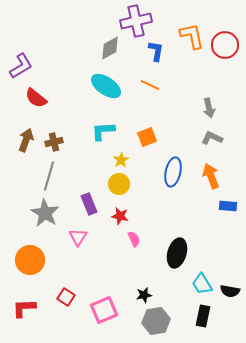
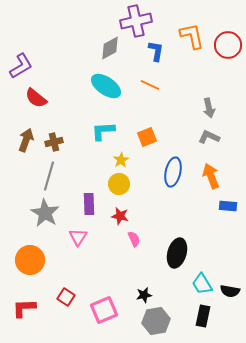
red circle: moved 3 px right
gray L-shape: moved 3 px left, 1 px up
purple rectangle: rotated 20 degrees clockwise
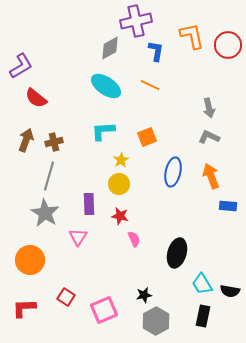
gray hexagon: rotated 20 degrees counterclockwise
